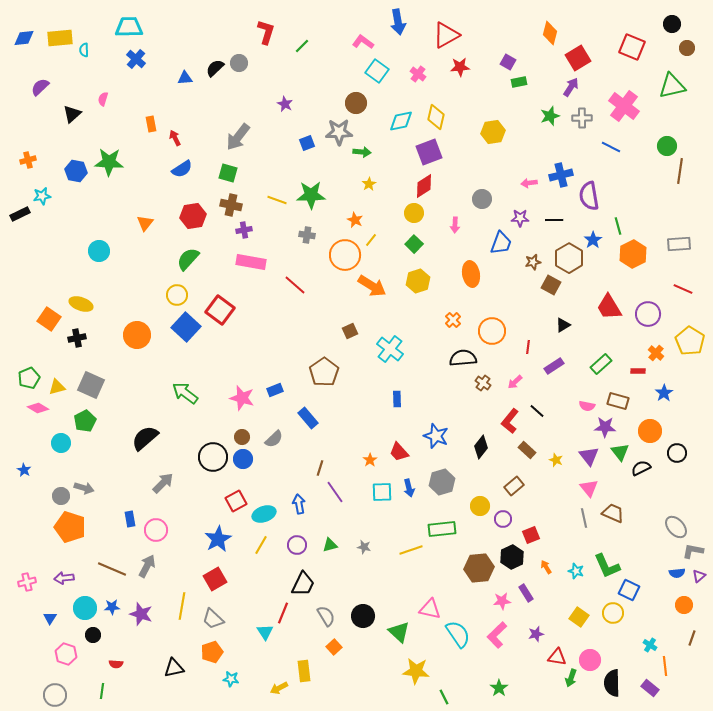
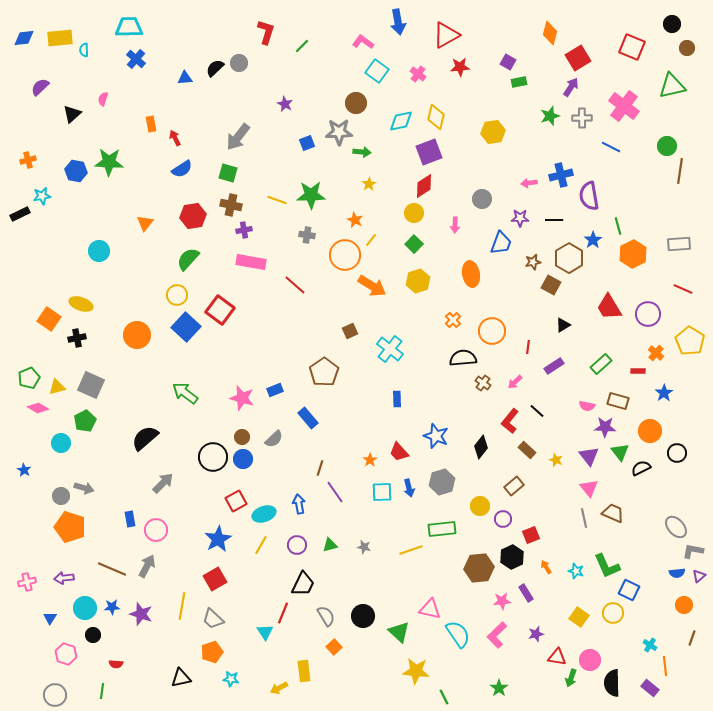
black triangle at (174, 668): moved 7 px right, 10 px down
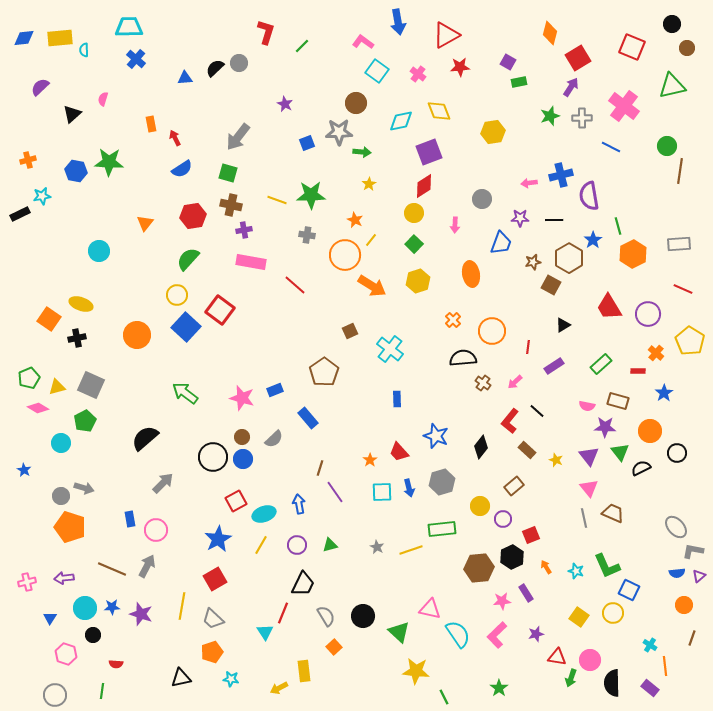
yellow diamond at (436, 117): moved 3 px right, 6 px up; rotated 35 degrees counterclockwise
gray star at (364, 547): moved 13 px right; rotated 16 degrees clockwise
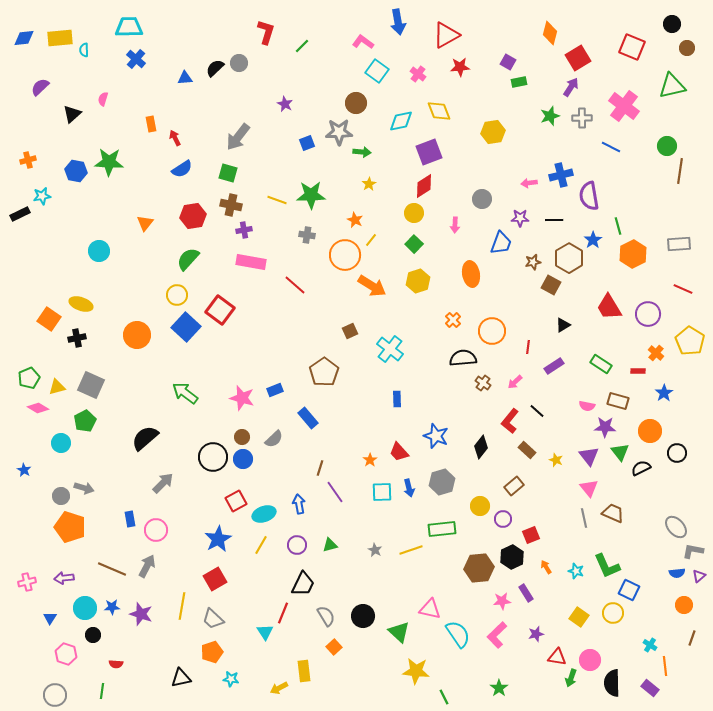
green rectangle at (601, 364): rotated 75 degrees clockwise
gray star at (377, 547): moved 2 px left, 3 px down
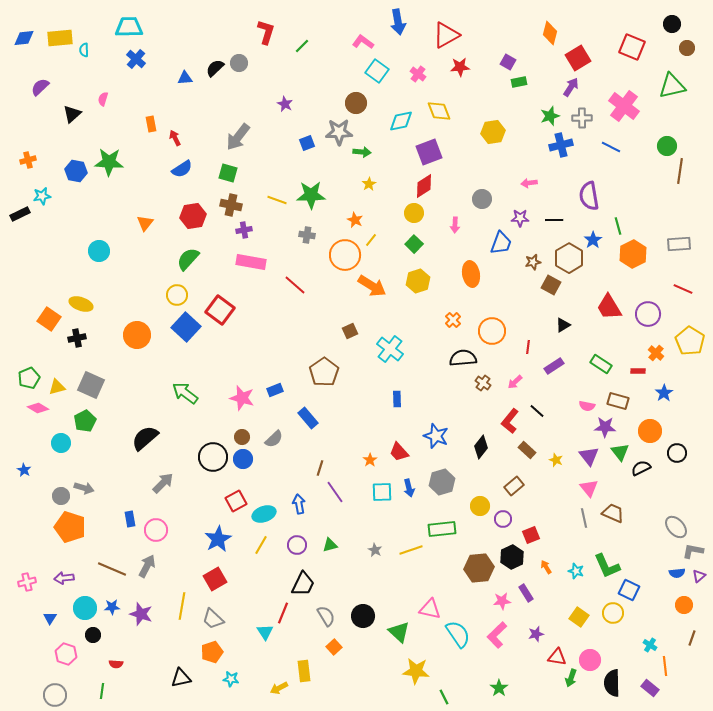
blue cross at (561, 175): moved 30 px up
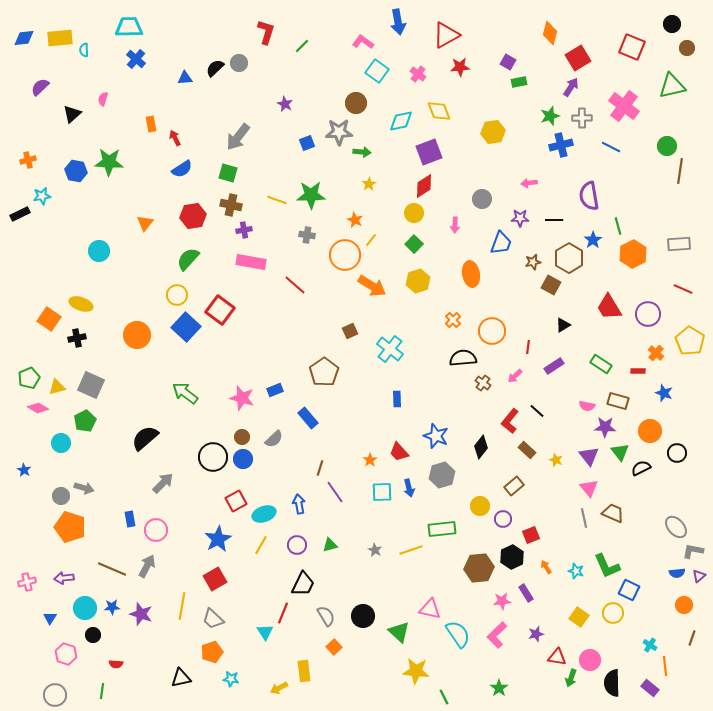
pink arrow at (515, 382): moved 6 px up
blue star at (664, 393): rotated 18 degrees counterclockwise
gray hexagon at (442, 482): moved 7 px up
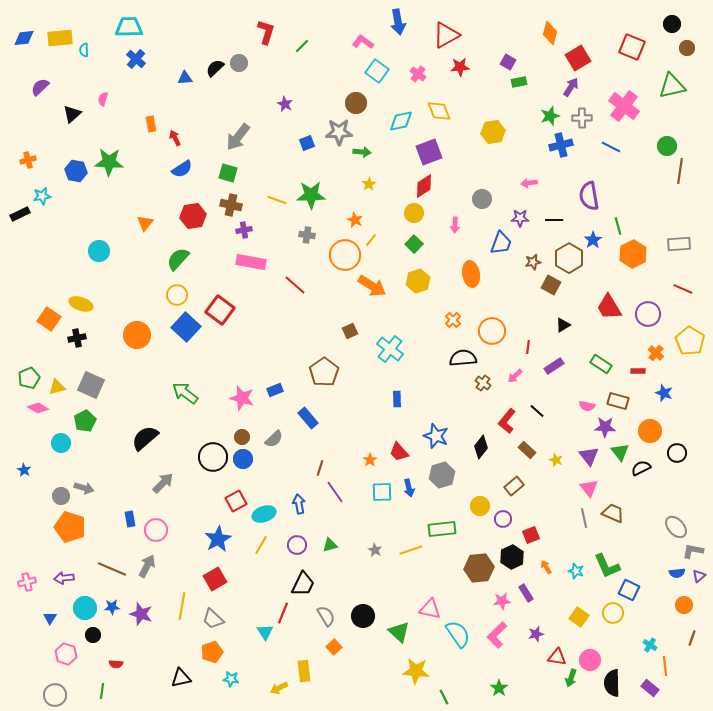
green semicircle at (188, 259): moved 10 px left
red L-shape at (510, 421): moved 3 px left
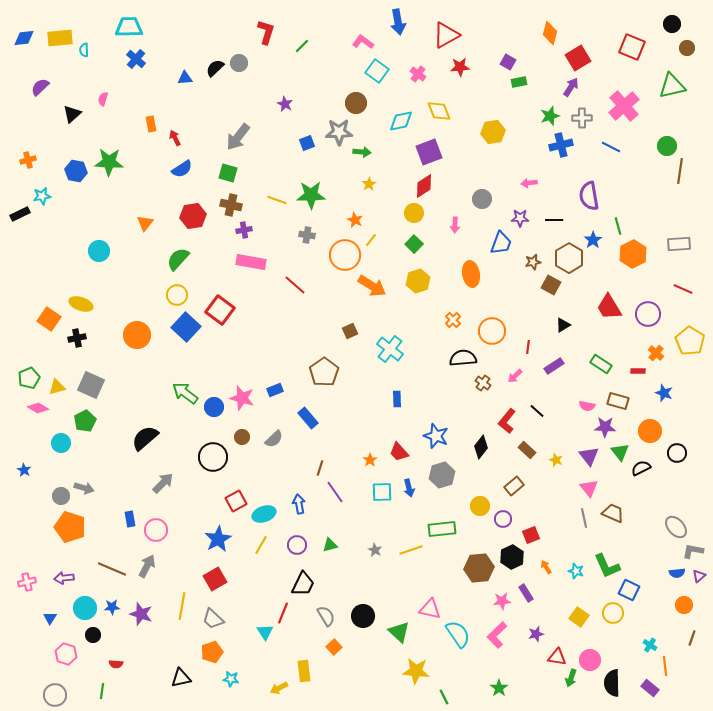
pink cross at (624, 106): rotated 12 degrees clockwise
blue circle at (243, 459): moved 29 px left, 52 px up
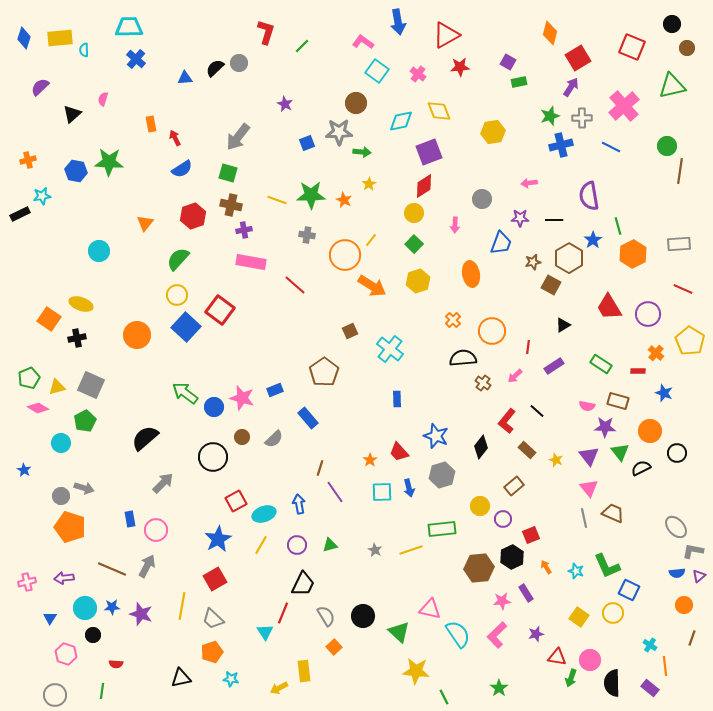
blue diamond at (24, 38): rotated 65 degrees counterclockwise
red hexagon at (193, 216): rotated 10 degrees counterclockwise
orange star at (355, 220): moved 11 px left, 20 px up
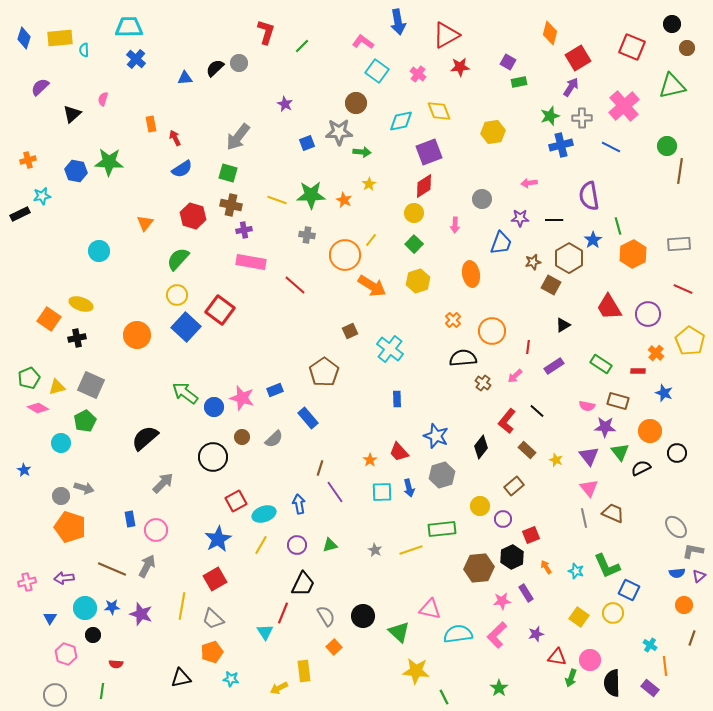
red hexagon at (193, 216): rotated 25 degrees counterclockwise
cyan semicircle at (458, 634): rotated 64 degrees counterclockwise
